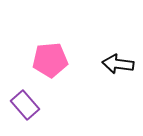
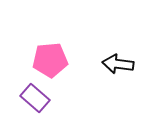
purple rectangle: moved 10 px right, 7 px up; rotated 8 degrees counterclockwise
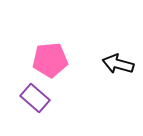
black arrow: rotated 8 degrees clockwise
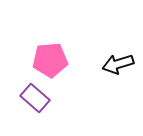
black arrow: rotated 32 degrees counterclockwise
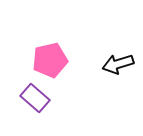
pink pentagon: rotated 8 degrees counterclockwise
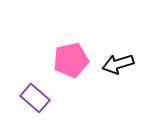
pink pentagon: moved 21 px right
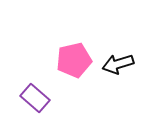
pink pentagon: moved 3 px right
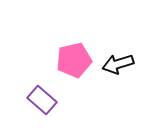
purple rectangle: moved 7 px right, 2 px down
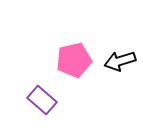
black arrow: moved 2 px right, 3 px up
